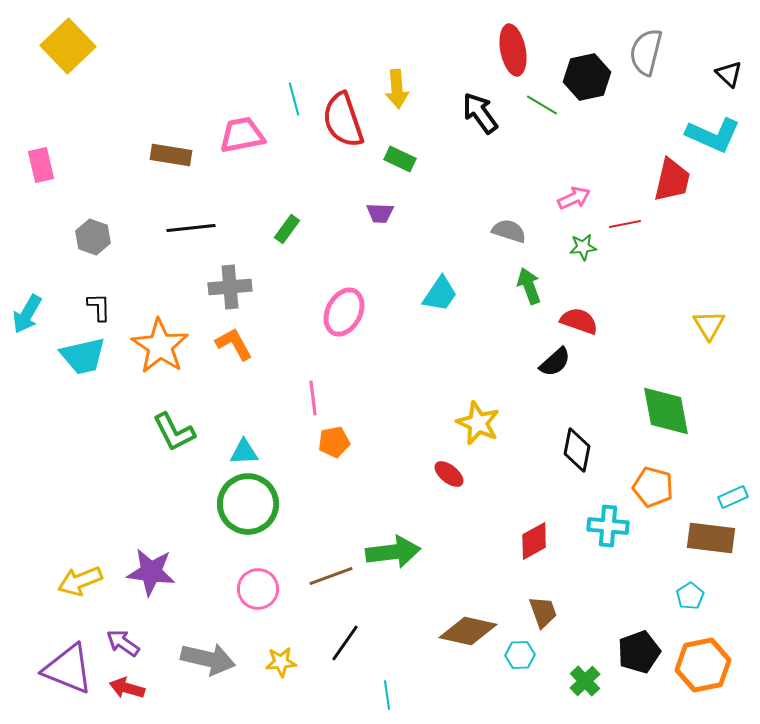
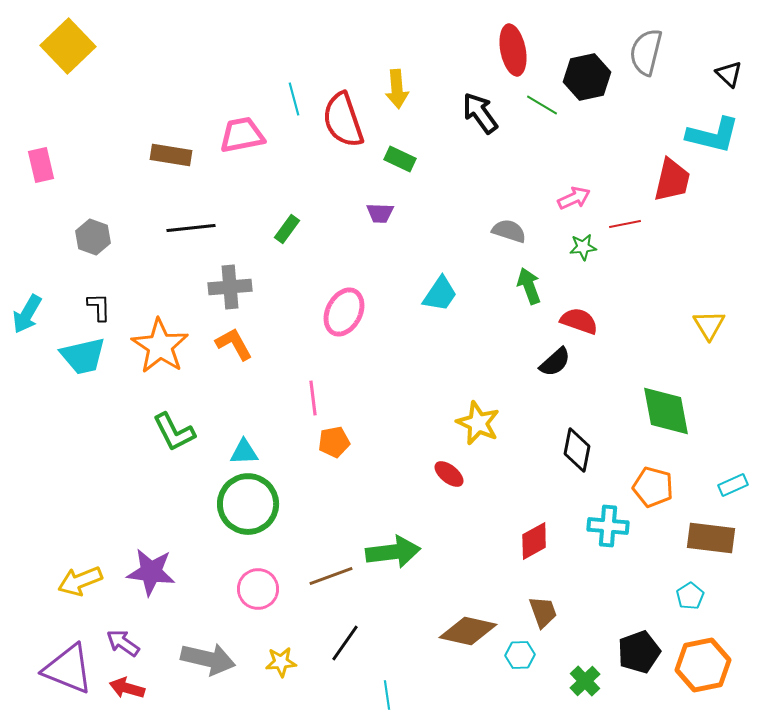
cyan L-shape at (713, 135): rotated 10 degrees counterclockwise
cyan rectangle at (733, 497): moved 12 px up
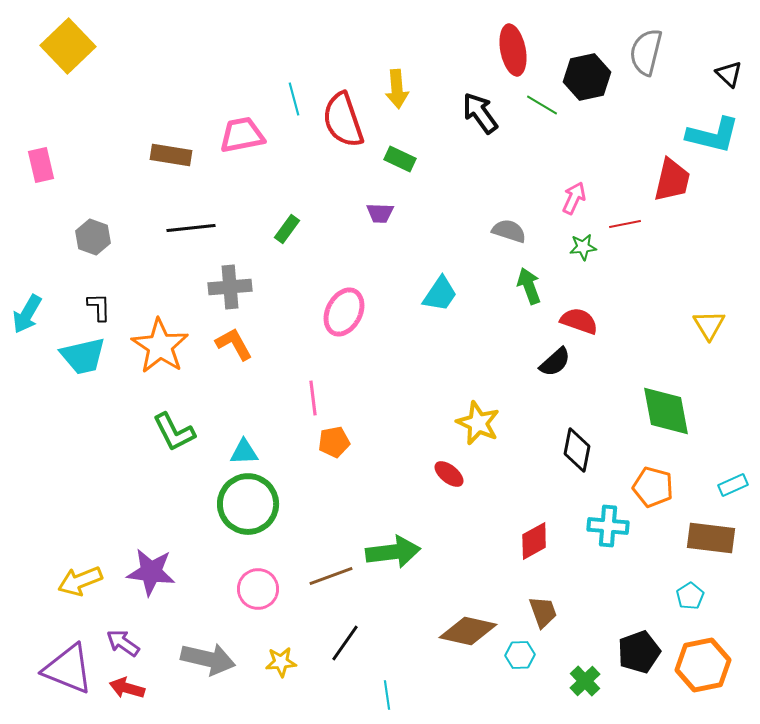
pink arrow at (574, 198): rotated 40 degrees counterclockwise
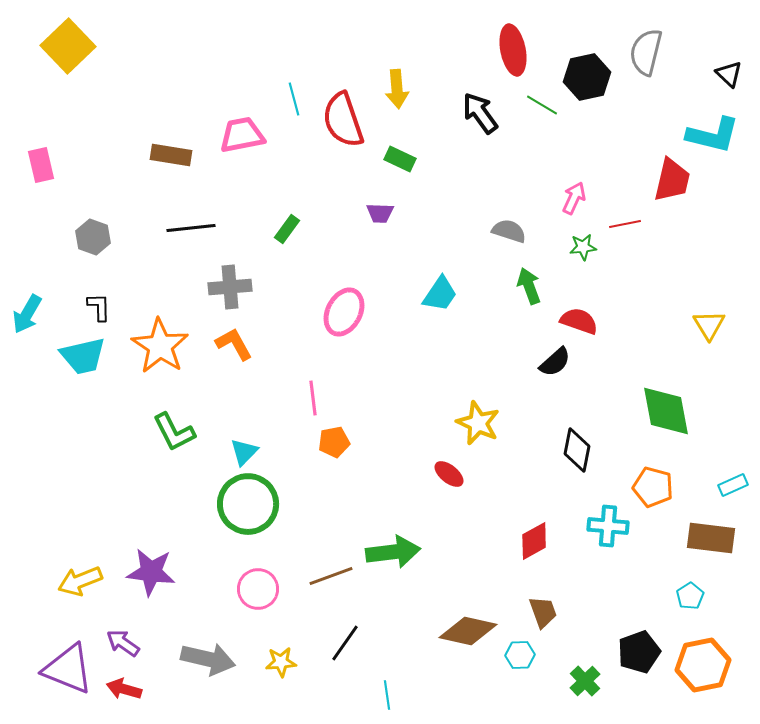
cyan triangle at (244, 452): rotated 44 degrees counterclockwise
red arrow at (127, 688): moved 3 px left, 1 px down
